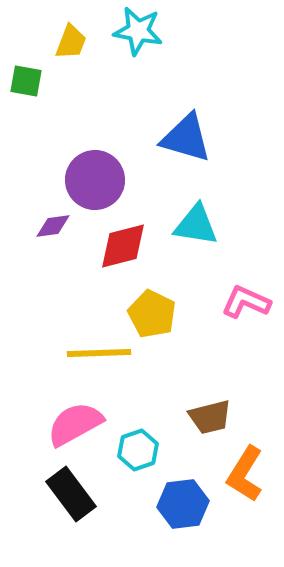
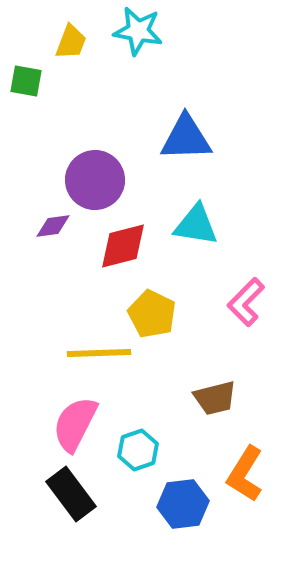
blue triangle: rotated 18 degrees counterclockwise
pink L-shape: rotated 69 degrees counterclockwise
brown trapezoid: moved 5 px right, 19 px up
pink semicircle: rotated 34 degrees counterclockwise
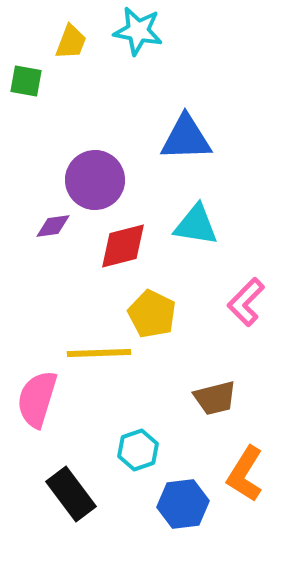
pink semicircle: moved 38 px left, 25 px up; rotated 10 degrees counterclockwise
